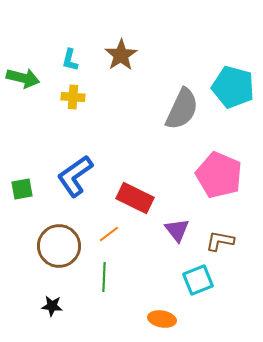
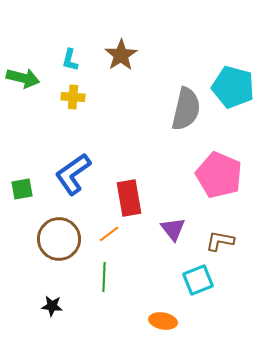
gray semicircle: moved 4 px right; rotated 12 degrees counterclockwise
blue L-shape: moved 2 px left, 2 px up
red rectangle: moved 6 px left; rotated 54 degrees clockwise
purple triangle: moved 4 px left, 1 px up
brown circle: moved 7 px up
orange ellipse: moved 1 px right, 2 px down
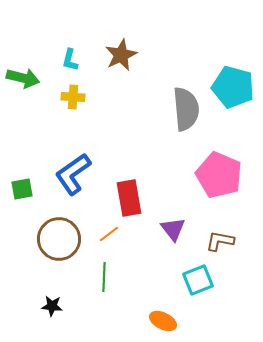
brown star: rotated 8 degrees clockwise
gray semicircle: rotated 18 degrees counterclockwise
orange ellipse: rotated 16 degrees clockwise
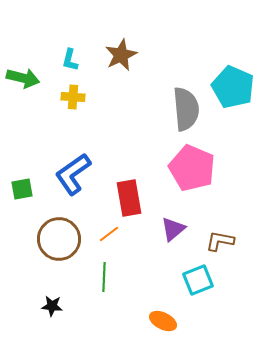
cyan pentagon: rotated 9 degrees clockwise
pink pentagon: moved 27 px left, 7 px up
purple triangle: rotated 28 degrees clockwise
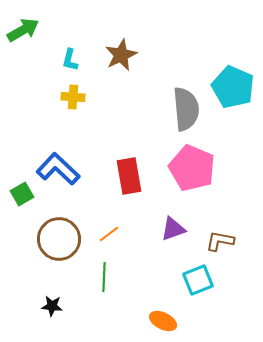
green arrow: moved 48 px up; rotated 44 degrees counterclockwise
blue L-shape: moved 15 px left, 5 px up; rotated 78 degrees clockwise
green square: moved 5 px down; rotated 20 degrees counterclockwise
red rectangle: moved 22 px up
purple triangle: rotated 20 degrees clockwise
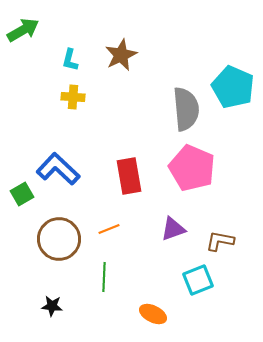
orange line: moved 5 px up; rotated 15 degrees clockwise
orange ellipse: moved 10 px left, 7 px up
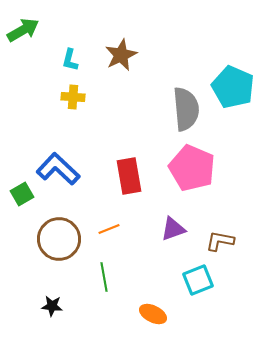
green line: rotated 12 degrees counterclockwise
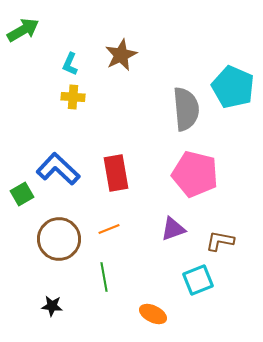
cyan L-shape: moved 4 px down; rotated 10 degrees clockwise
pink pentagon: moved 3 px right, 6 px down; rotated 9 degrees counterclockwise
red rectangle: moved 13 px left, 3 px up
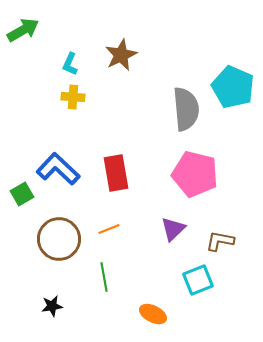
purple triangle: rotated 24 degrees counterclockwise
black star: rotated 15 degrees counterclockwise
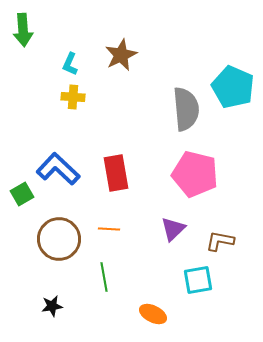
green arrow: rotated 116 degrees clockwise
orange line: rotated 25 degrees clockwise
cyan square: rotated 12 degrees clockwise
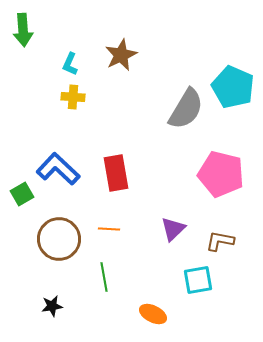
gray semicircle: rotated 36 degrees clockwise
pink pentagon: moved 26 px right
